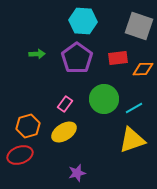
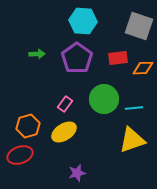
orange diamond: moved 1 px up
cyan line: rotated 24 degrees clockwise
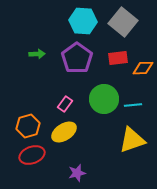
gray square: moved 16 px left, 4 px up; rotated 20 degrees clockwise
cyan line: moved 1 px left, 3 px up
red ellipse: moved 12 px right
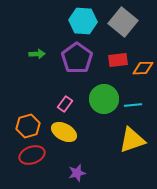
red rectangle: moved 2 px down
yellow ellipse: rotated 60 degrees clockwise
